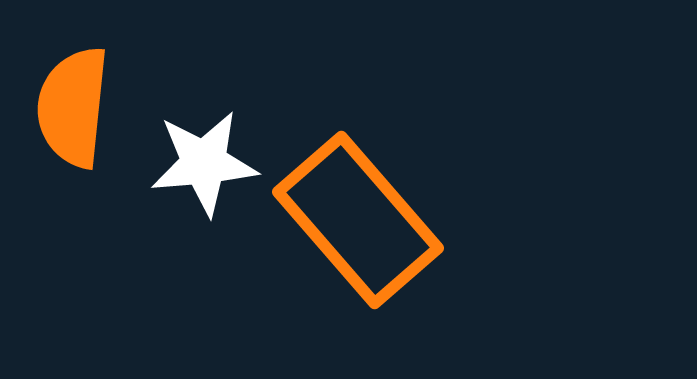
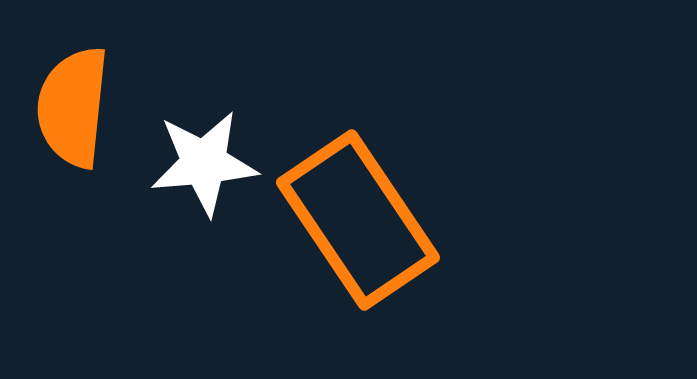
orange rectangle: rotated 7 degrees clockwise
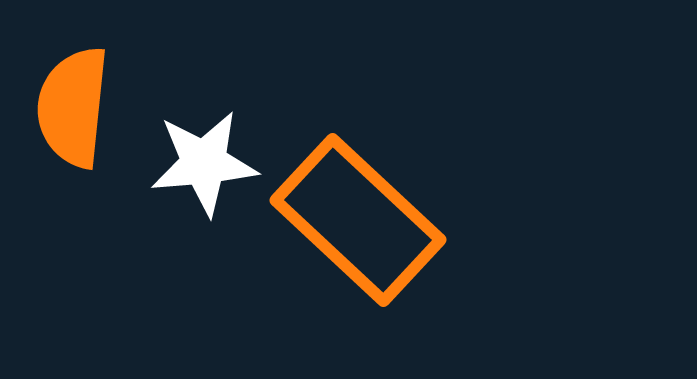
orange rectangle: rotated 13 degrees counterclockwise
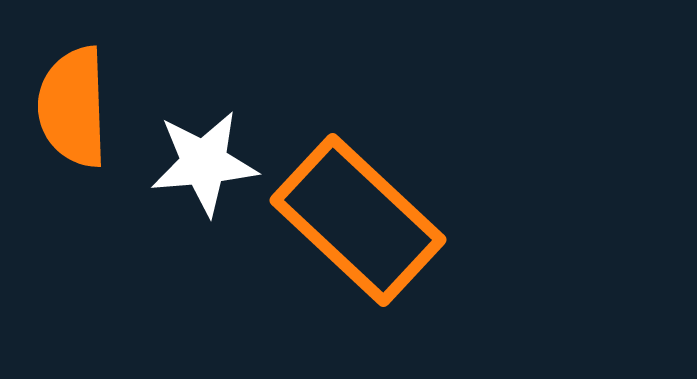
orange semicircle: rotated 8 degrees counterclockwise
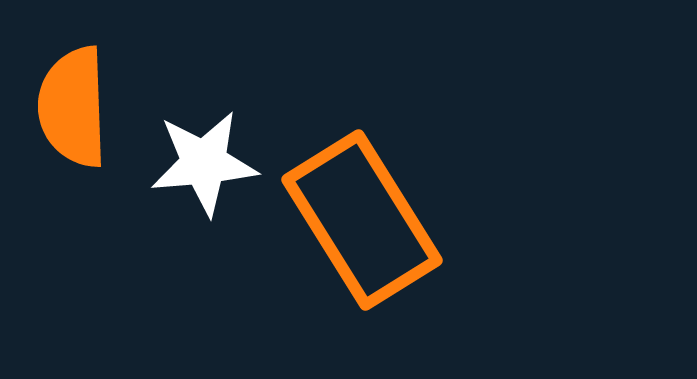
orange rectangle: moved 4 px right; rotated 15 degrees clockwise
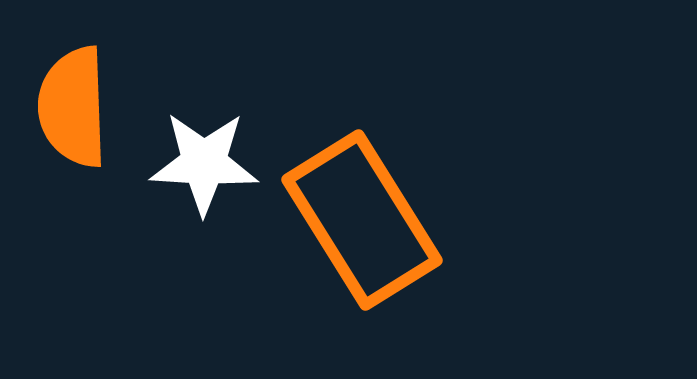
white star: rotated 8 degrees clockwise
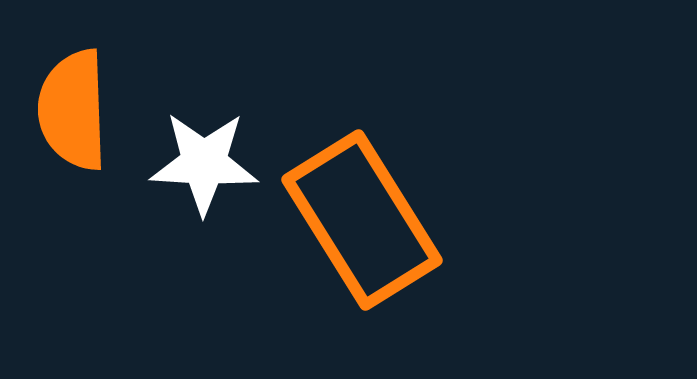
orange semicircle: moved 3 px down
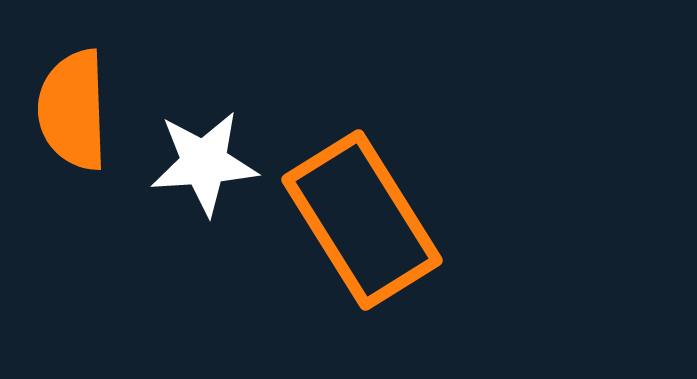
white star: rotated 7 degrees counterclockwise
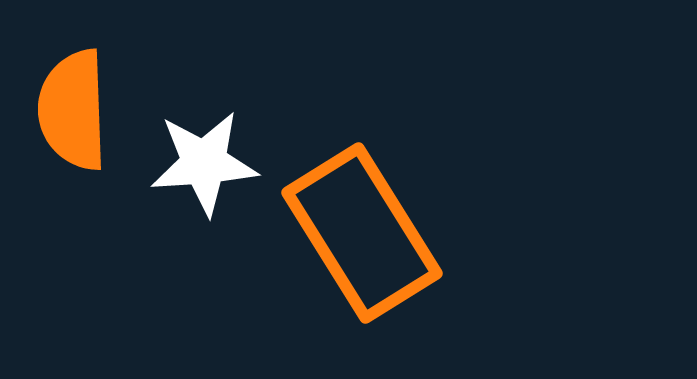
orange rectangle: moved 13 px down
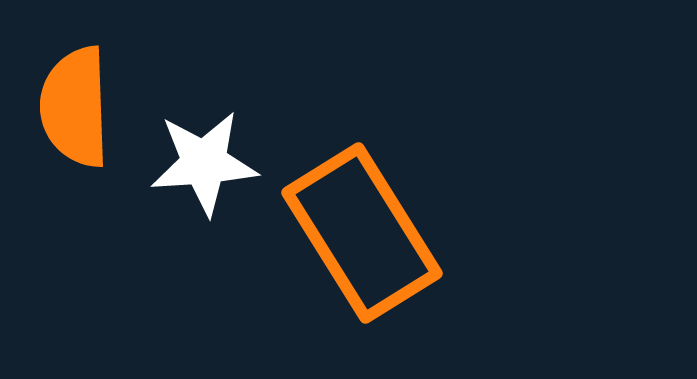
orange semicircle: moved 2 px right, 3 px up
